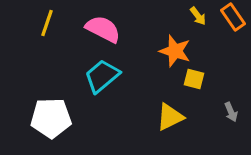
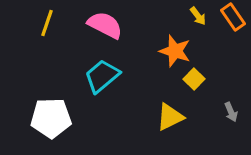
pink semicircle: moved 2 px right, 4 px up
yellow square: rotated 30 degrees clockwise
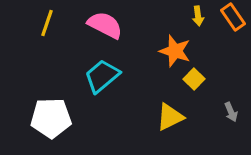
yellow arrow: rotated 30 degrees clockwise
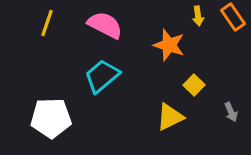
orange star: moved 6 px left, 6 px up
yellow square: moved 6 px down
